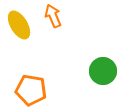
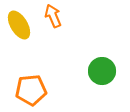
green circle: moved 1 px left
orange pentagon: rotated 16 degrees counterclockwise
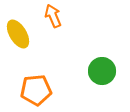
yellow ellipse: moved 1 px left, 9 px down
orange pentagon: moved 5 px right
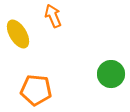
green circle: moved 9 px right, 3 px down
orange pentagon: rotated 12 degrees clockwise
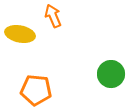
yellow ellipse: moved 2 px right; rotated 48 degrees counterclockwise
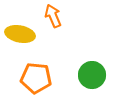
green circle: moved 19 px left, 1 px down
orange pentagon: moved 12 px up
